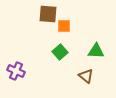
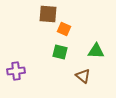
orange square: moved 3 px down; rotated 24 degrees clockwise
green square: rotated 35 degrees counterclockwise
purple cross: rotated 30 degrees counterclockwise
brown triangle: moved 3 px left
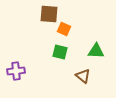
brown square: moved 1 px right
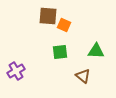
brown square: moved 1 px left, 2 px down
orange square: moved 4 px up
green square: rotated 21 degrees counterclockwise
purple cross: rotated 24 degrees counterclockwise
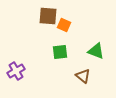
green triangle: rotated 18 degrees clockwise
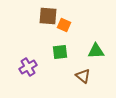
green triangle: rotated 24 degrees counterclockwise
purple cross: moved 12 px right, 4 px up
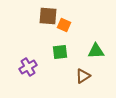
brown triangle: rotated 49 degrees clockwise
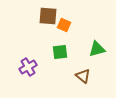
green triangle: moved 1 px right, 2 px up; rotated 12 degrees counterclockwise
brown triangle: rotated 49 degrees counterclockwise
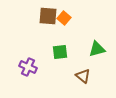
orange square: moved 7 px up; rotated 16 degrees clockwise
purple cross: rotated 36 degrees counterclockwise
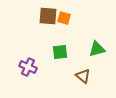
orange square: rotated 24 degrees counterclockwise
